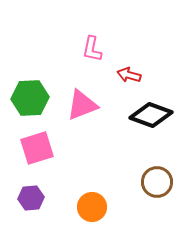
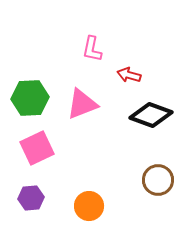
pink triangle: moved 1 px up
pink square: rotated 8 degrees counterclockwise
brown circle: moved 1 px right, 2 px up
orange circle: moved 3 px left, 1 px up
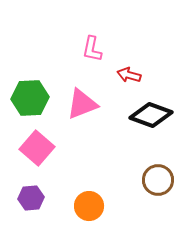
pink square: rotated 24 degrees counterclockwise
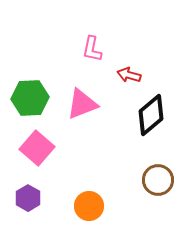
black diamond: rotated 60 degrees counterclockwise
purple hexagon: moved 3 px left; rotated 25 degrees counterclockwise
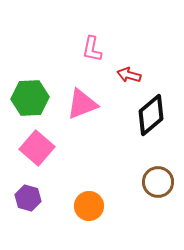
brown circle: moved 2 px down
purple hexagon: rotated 15 degrees counterclockwise
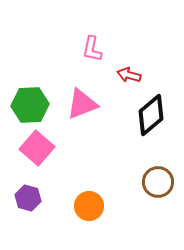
green hexagon: moved 7 px down
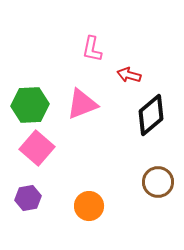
purple hexagon: rotated 25 degrees counterclockwise
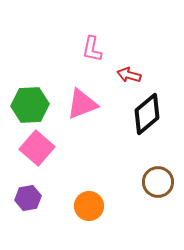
black diamond: moved 4 px left, 1 px up
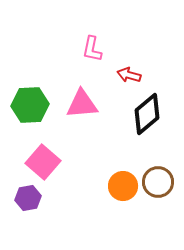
pink triangle: rotated 16 degrees clockwise
pink square: moved 6 px right, 14 px down
orange circle: moved 34 px right, 20 px up
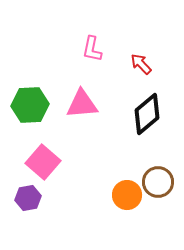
red arrow: moved 12 px right, 11 px up; rotated 30 degrees clockwise
orange circle: moved 4 px right, 9 px down
